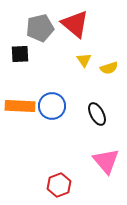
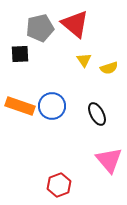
orange rectangle: rotated 16 degrees clockwise
pink triangle: moved 3 px right, 1 px up
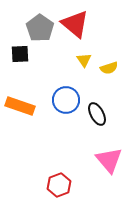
gray pentagon: rotated 24 degrees counterclockwise
blue circle: moved 14 px right, 6 px up
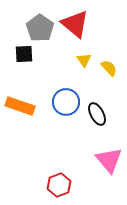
black square: moved 4 px right
yellow semicircle: rotated 114 degrees counterclockwise
blue circle: moved 2 px down
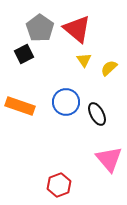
red triangle: moved 2 px right, 5 px down
black square: rotated 24 degrees counterclockwise
yellow semicircle: rotated 90 degrees counterclockwise
pink triangle: moved 1 px up
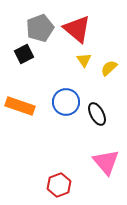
gray pentagon: rotated 16 degrees clockwise
pink triangle: moved 3 px left, 3 px down
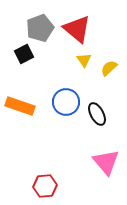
red hexagon: moved 14 px left, 1 px down; rotated 15 degrees clockwise
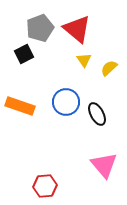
pink triangle: moved 2 px left, 3 px down
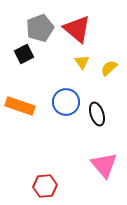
yellow triangle: moved 2 px left, 2 px down
black ellipse: rotated 10 degrees clockwise
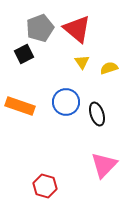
yellow semicircle: rotated 24 degrees clockwise
pink triangle: rotated 24 degrees clockwise
red hexagon: rotated 20 degrees clockwise
